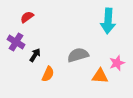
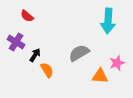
red semicircle: moved 1 px up; rotated 104 degrees counterclockwise
gray semicircle: moved 1 px right, 2 px up; rotated 15 degrees counterclockwise
orange semicircle: moved 1 px left, 4 px up; rotated 56 degrees counterclockwise
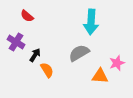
cyan arrow: moved 17 px left, 1 px down
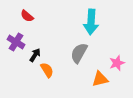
gray semicircle: rotated 30 degrees counterclockwise
orange triangle: moved 3 px down; rotated 18 degrees counterclockwise
